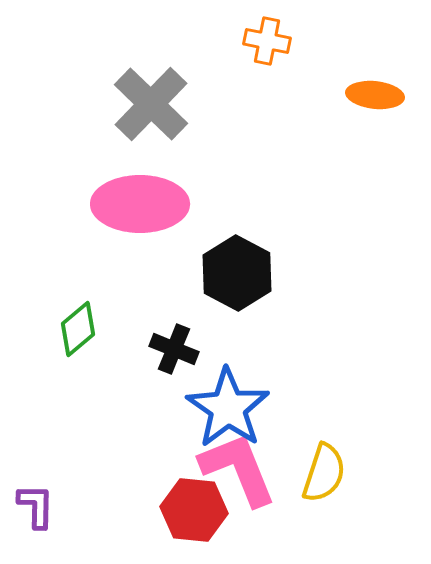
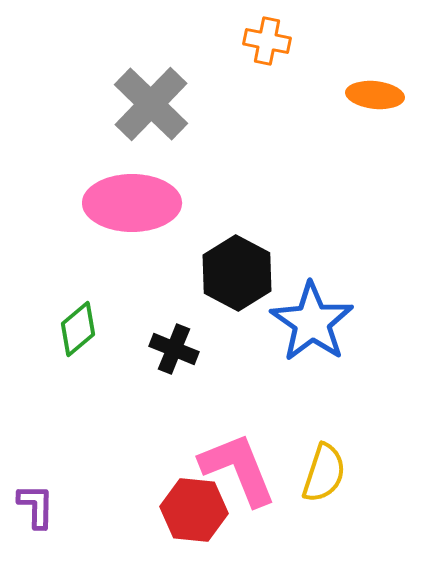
pink ellipse: moved 8 px left, 1 px up
blue star: moved 84 px right, 86 px up
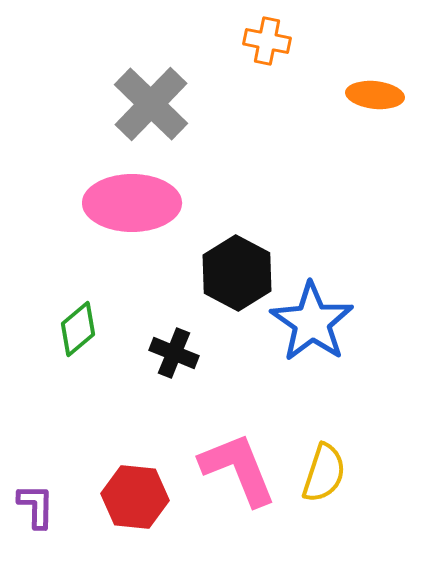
black cross: moved 4 px down
red hexagon: moved 59 px left, 13 px up
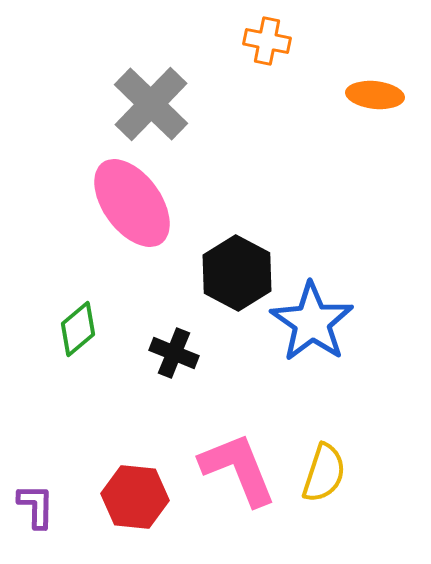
pink ellipse: rotated 54 degrees clockwise
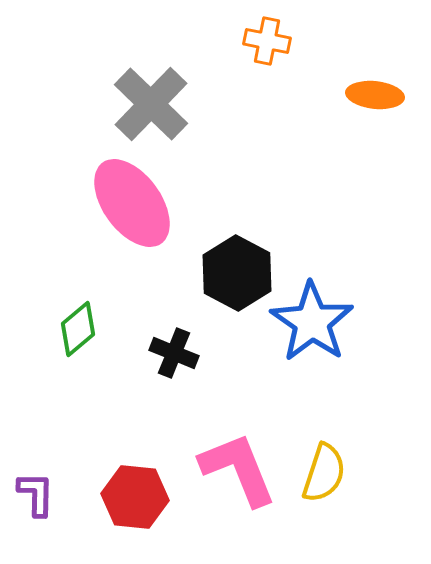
purple L-shape: moved 12 px up
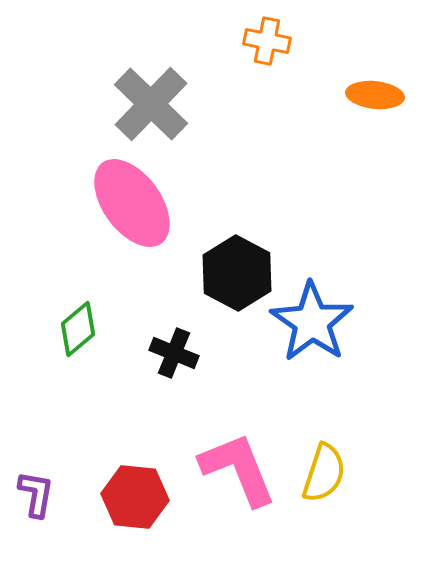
purple L-shape: rotated 9 degrees clockwise
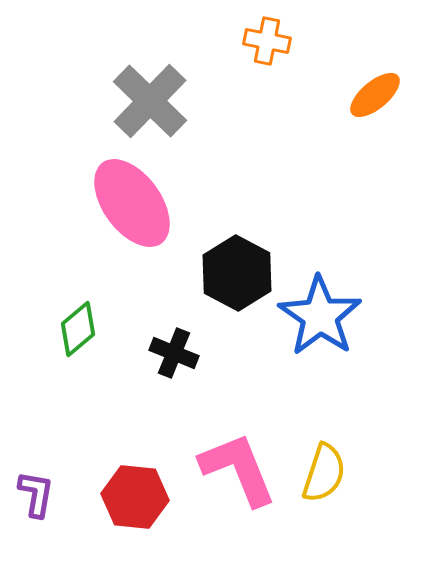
orange ellipse: rotated 46 degrees counterclockwise
gray cross: moved 1 px left, 3 px up
blue star: moved 8 px right, 6 px up
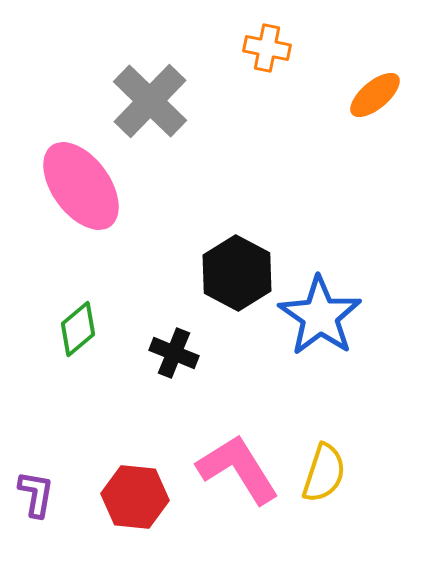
orange cross: moved 7 px down
pink ellipse: moved 51 px left, 17 px up
pink L-shape: rotated 10 degrees counterclockwise
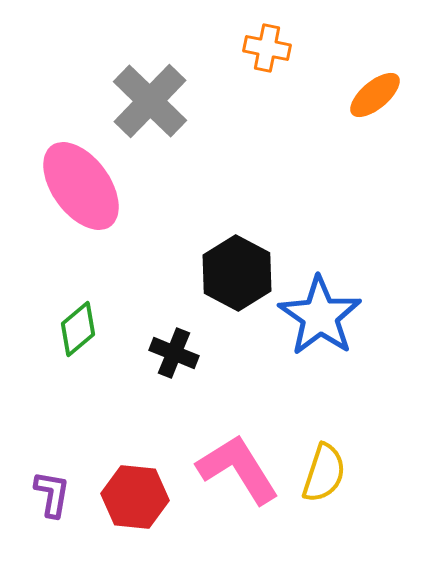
purple L-shape: moved 16 px right
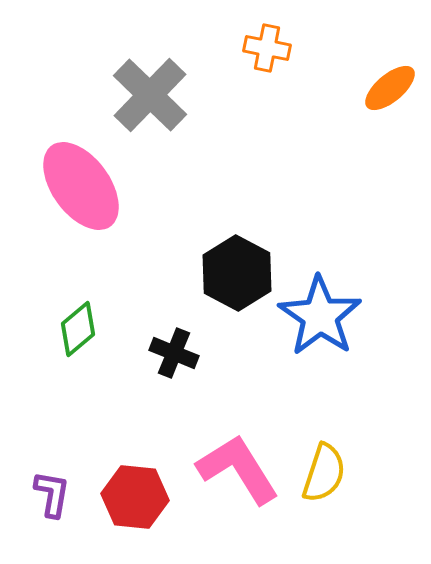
orange ellipse: moved 15 px right, 7 px up
gray cross: moved 6 px up
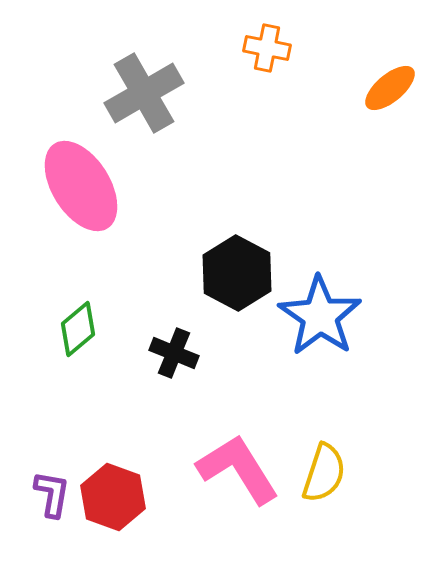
gray cross: moved 6 px left, 2 px up; rotated 16 degrees clockwise
pink ellipse: rotated 4 degrees clockwise
red hexagon: moved 22 px left; rotated 14 degrees clockwise
